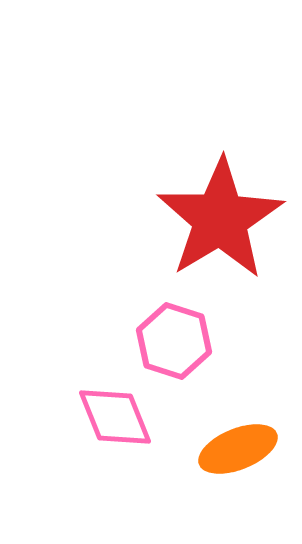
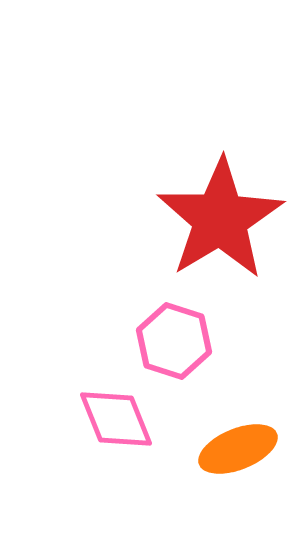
pink diamond: moved 1 px right, 2 px down
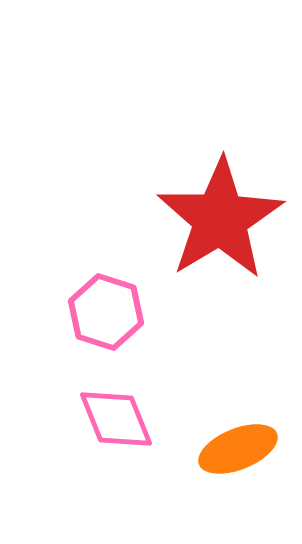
pink hexagon: moved 68 px left, 29 px up
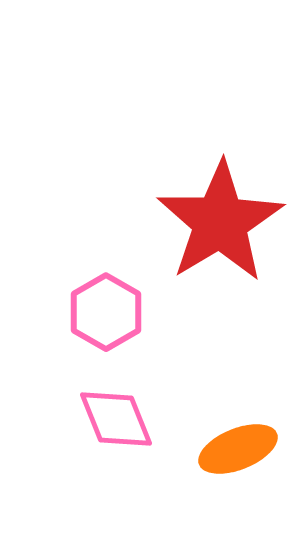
red star: moved 3 px down
pink hexagon: rotated 12 degrees clockwise
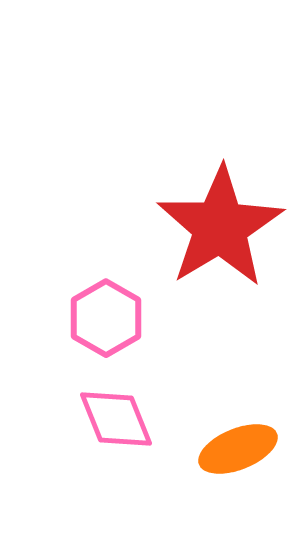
red star: moved 5 px down
pink hexagon: moved 6 px down
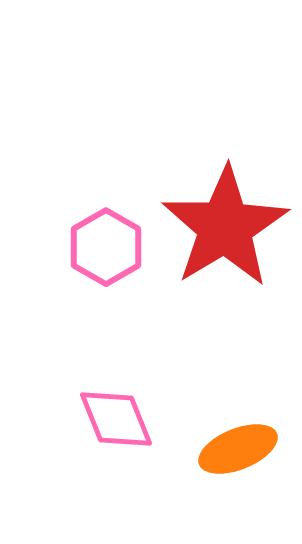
red star: moved 5 px right
pink hexagon: moved 71 px up
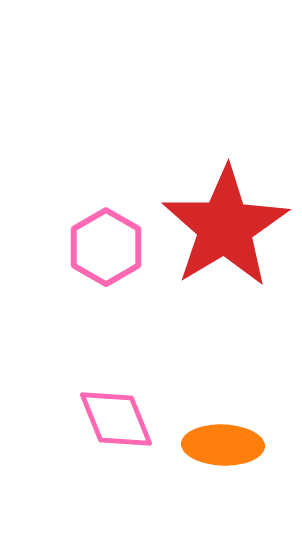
orange ellipse: moved 15 px left, 4 px up; rotated 24 degrees clockwise
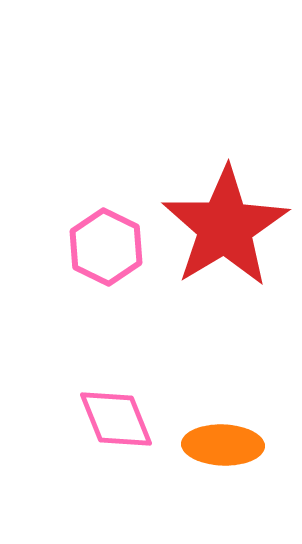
pink hexagon: rotated 4 degrees counterclockwise
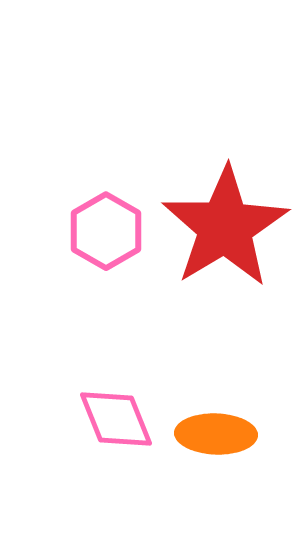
pink hexagon: moved 16 px up; rotated 4 degrees clockwise
orange ellipse: moved 7 px left, 11 px up
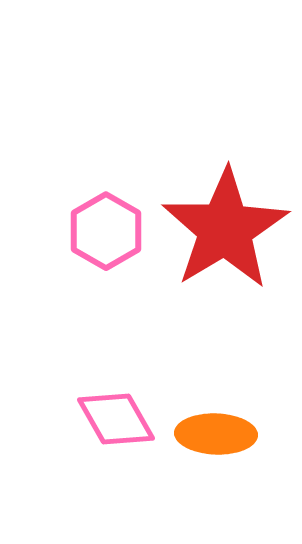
red star: moved 2 px down
pink diamond: rotated 8 degrees counterclockwise
